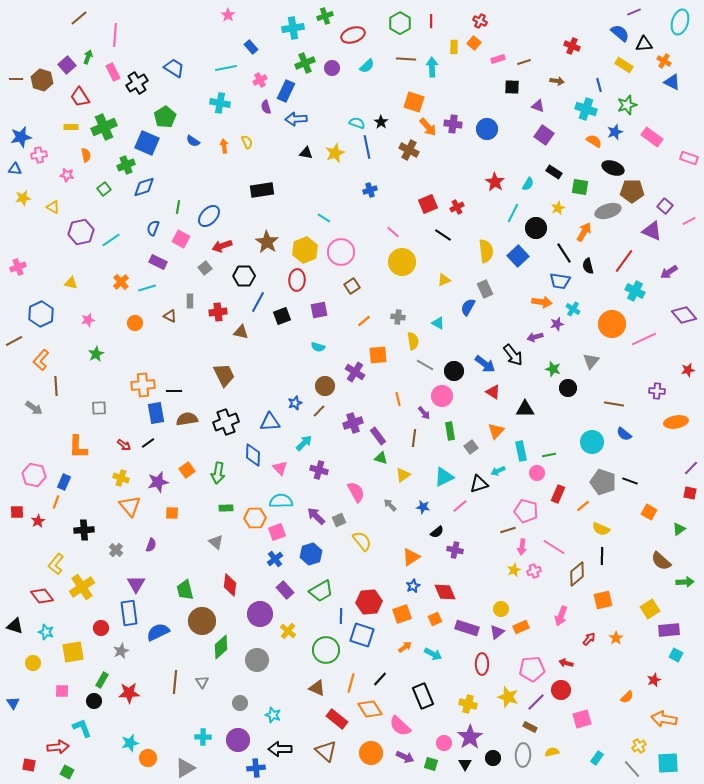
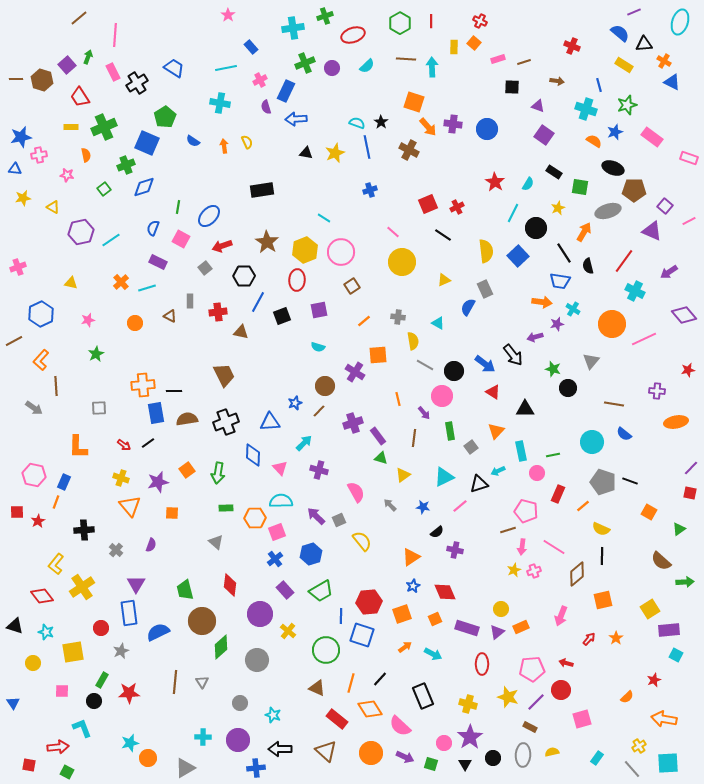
brown pentagon at (632, 191): moved 2 px right, 1 px up
green line at (549, 455): moved 4 px right
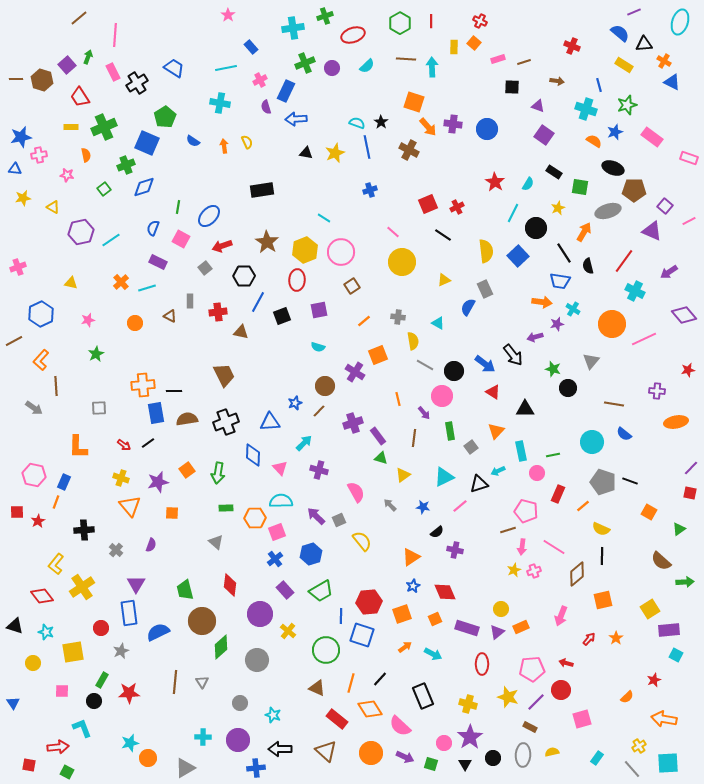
orange square at (378, 355): rotated 18 degrees counterclockwise
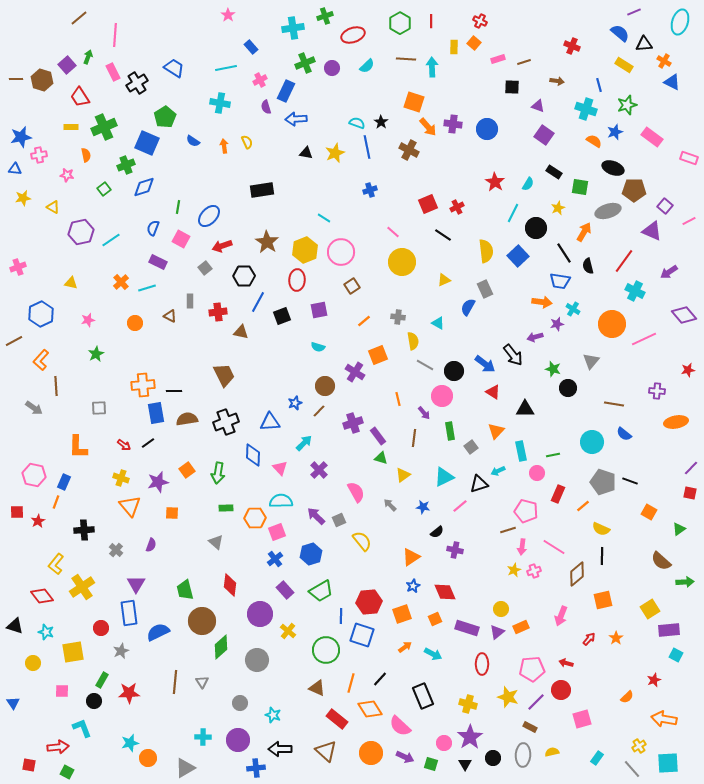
purple cross at (319, 470): rotated 30 degrees clockwise
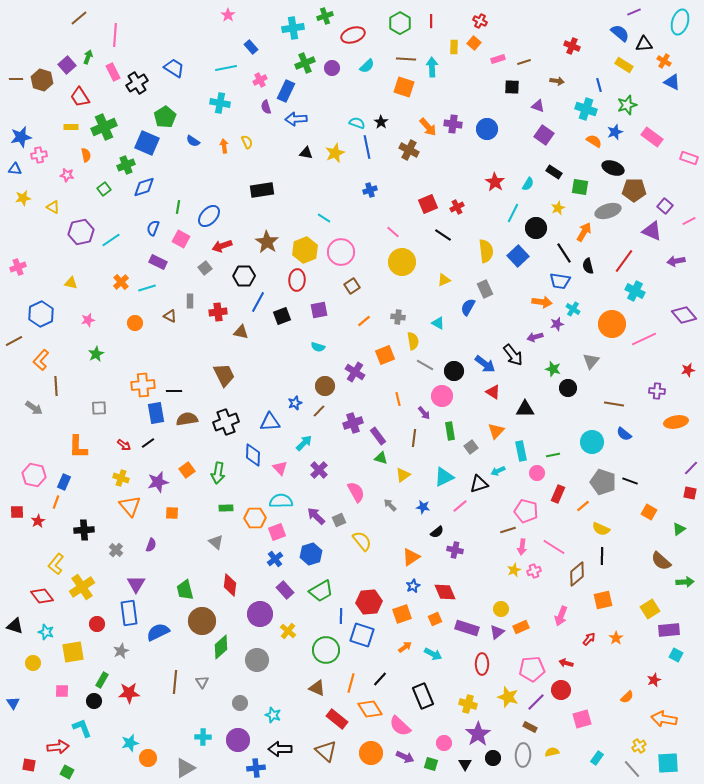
orange square at (414, 102): moved 10 px left, 15 px up
purple arrow at (669, 272): moved 7 px right, 11 px up; rotated 24 degrees clockwise
orange square at (378, 355): moved 7 px right
red circle at (101, 628): moved 4 px left, 4 px up
purple star at (470, 737): moved 8 px right, 3 px up
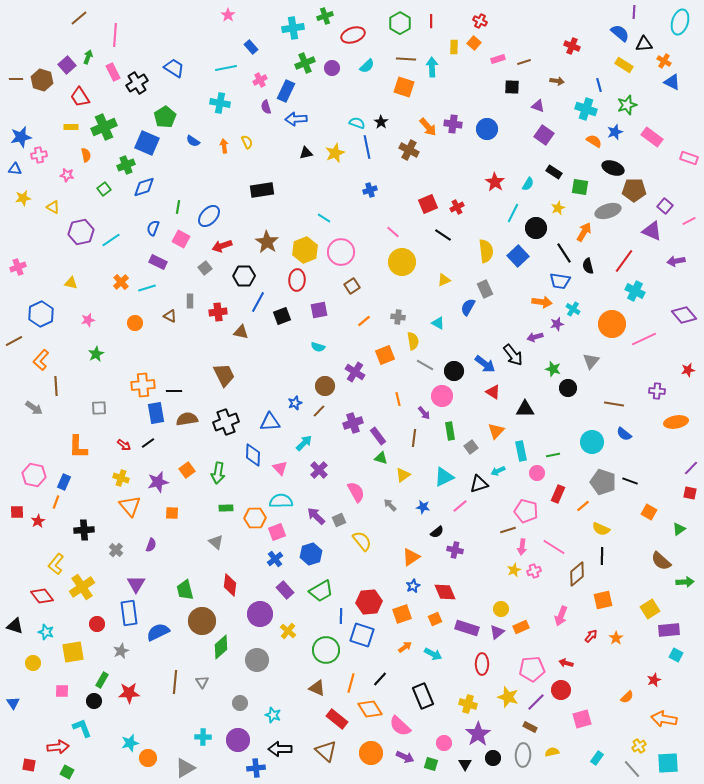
purple line at (634, 12): rotated 64 degrees counterclockwise
black triangle at (306, 153): rotated 24 degrees counterclockwise
red arrow at (589, 639): moved 2 px right, 3 px up
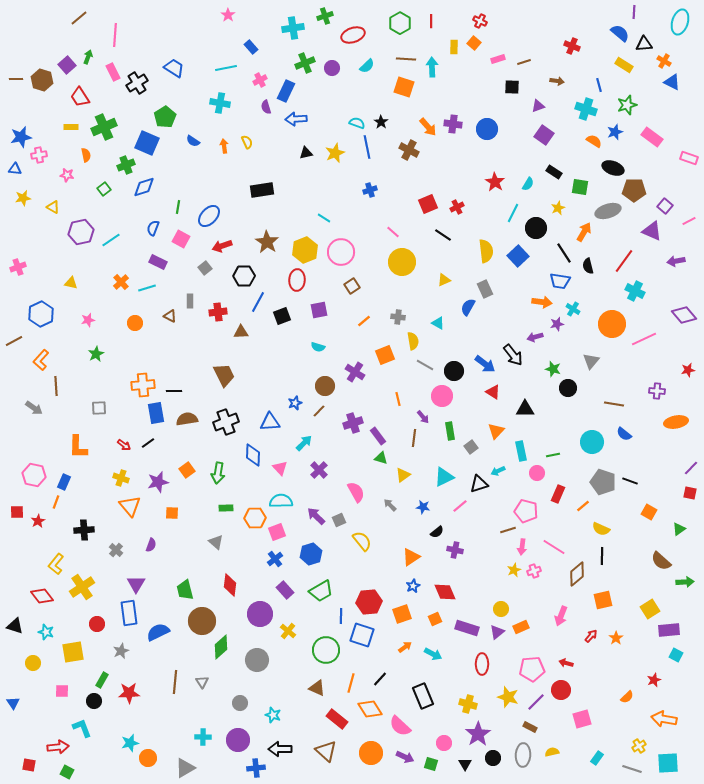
purple triangle at (538, 106): rotated 40 degrees counterclockwise
brown triangle at (241, 332): rotated 14 degrees counterclockwise
purple arrow at (424, 413): moved 1 px left, 4 px down
gray line at (632, 769): rotated 30 degrees counterclockwise
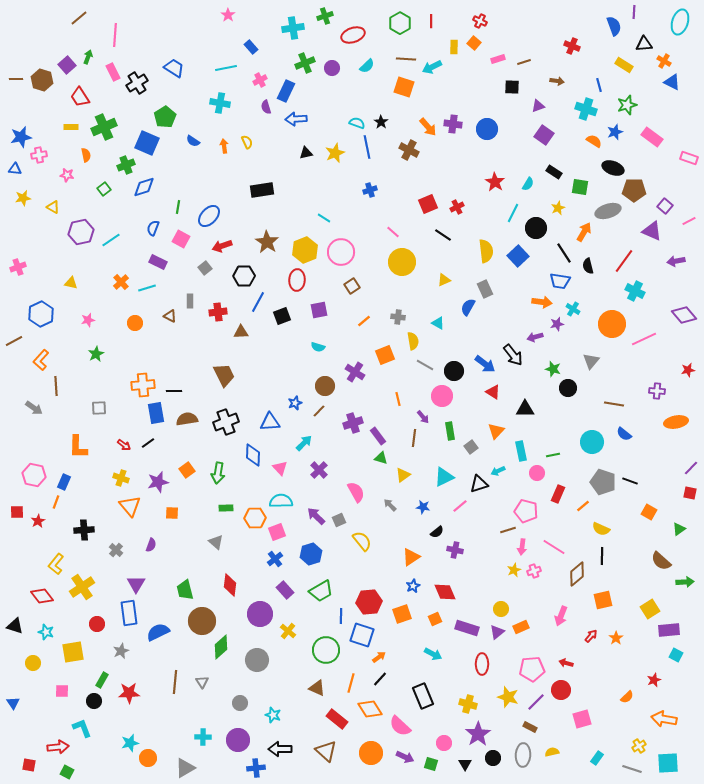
blue semicircle at (620, 33): moved 6 px left, 7 px up; rotated 30 degrees clockwise
cyan arrow at (432, 67): rotated 114 degrees counterclockwise
orange arrow at (405, 647): moved 26 px left, 10 px down
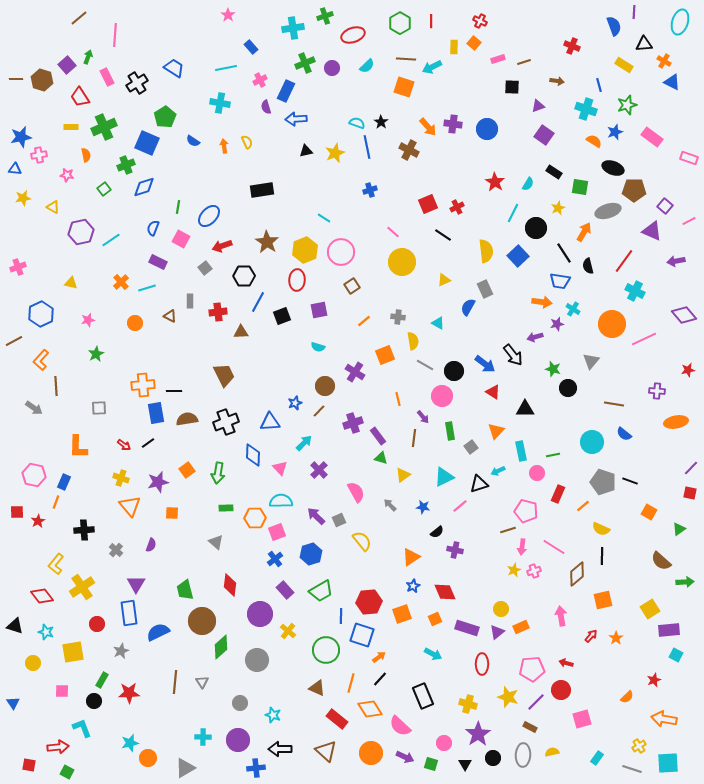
pink rectangle at (113, 72): moved 6 px left, 5 px down
black triangle at (306, 153): moved 2 px up
pink arrow at (561, 616): rotated 150 degrees clockwise
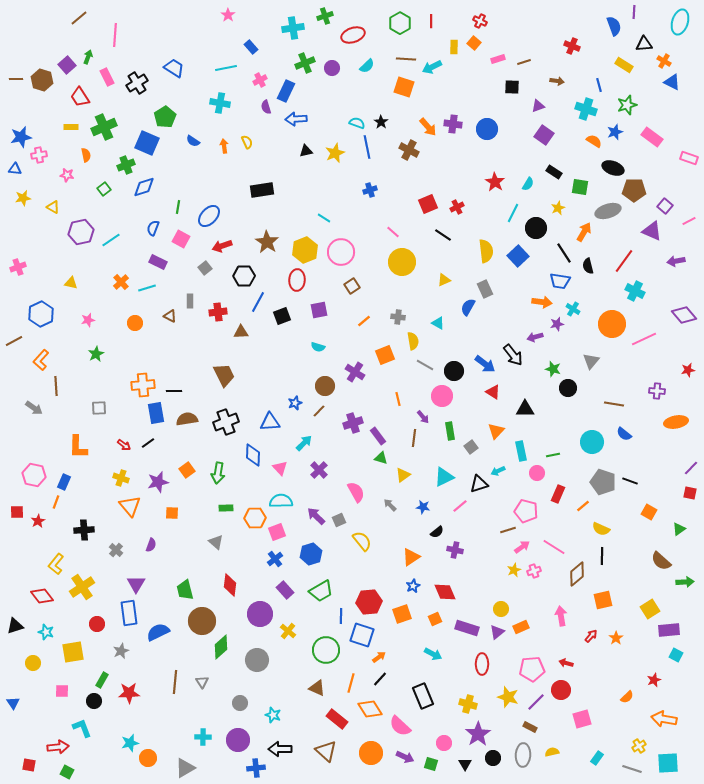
pink arrow at (522, 547): rotated 133 degrees counterclockwise
black triangle at (15, 626): rotated 36 degrees counterclockwise
